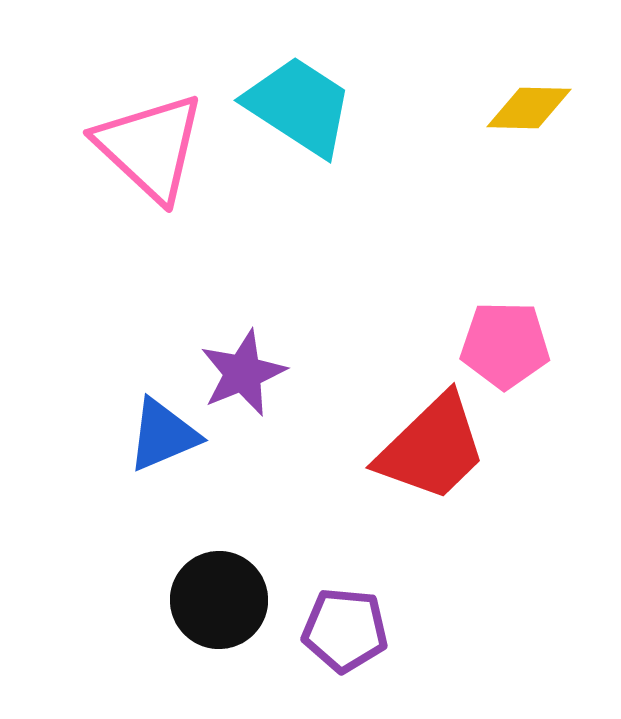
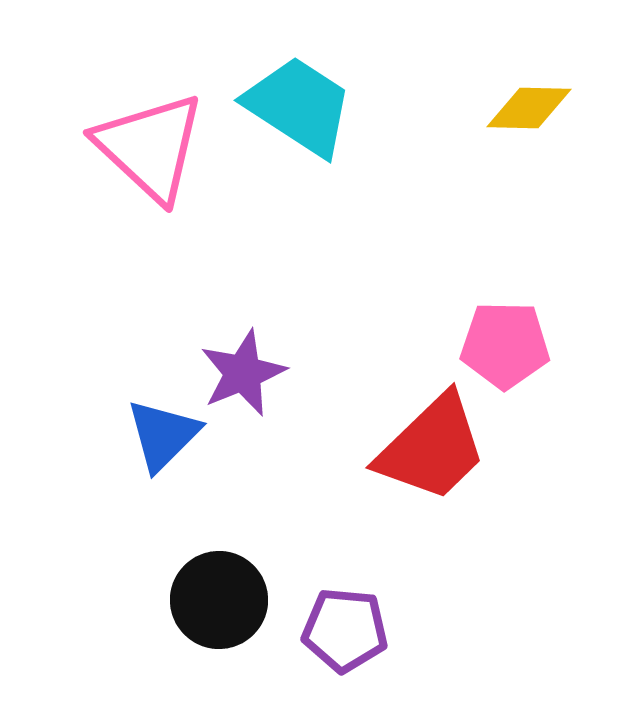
blue triangle: rotated 22 degrees counterclockwise
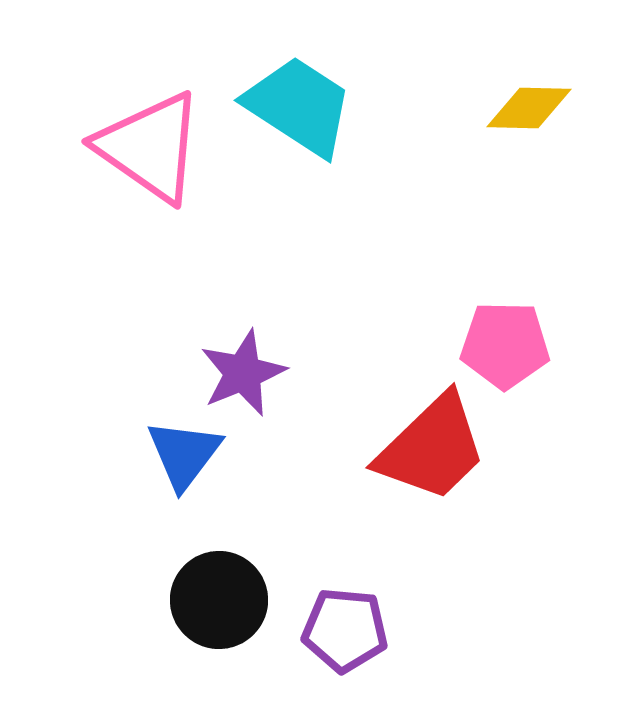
pink triangle: rotated 8 degrees counterclockwise
blue triangle: moved 21 px right, 19 px down; rotated 8 degrees counterclockwise
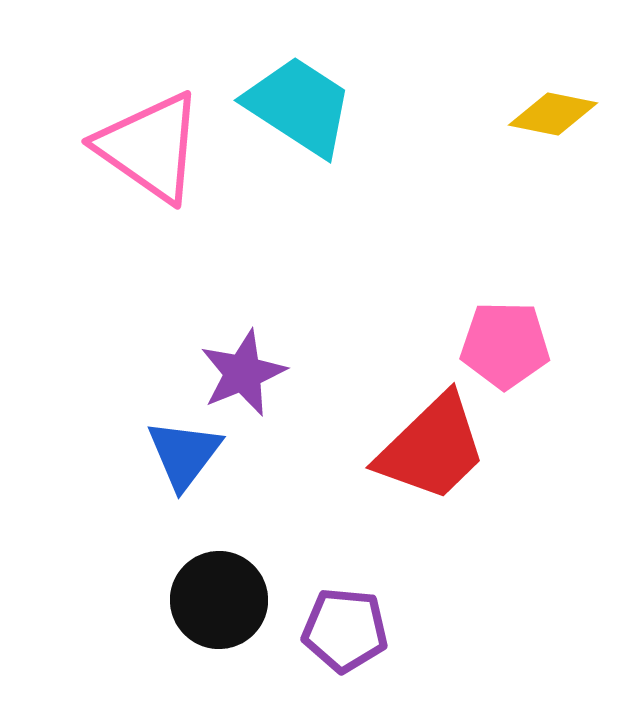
yellow diamond: moved 24 px right, 6 px down; rotated 10 degrees clockwise
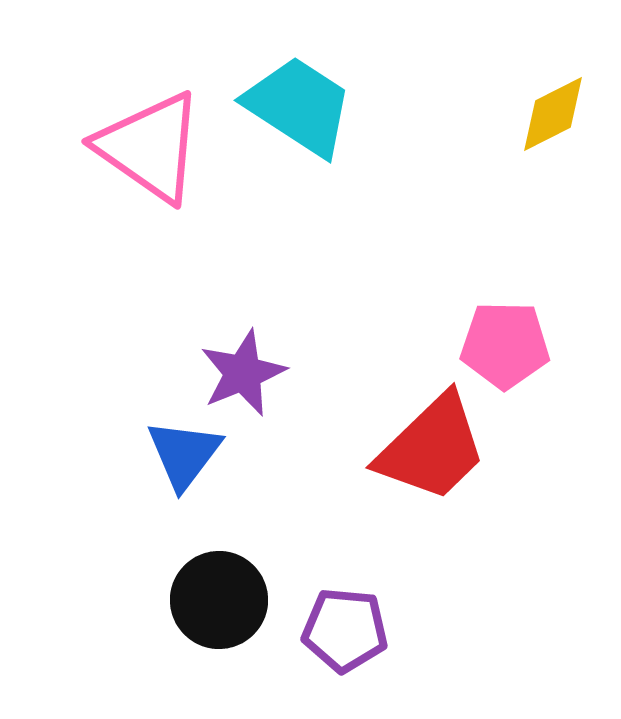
yellow diamond: rotated 38 degrees counterclockwise
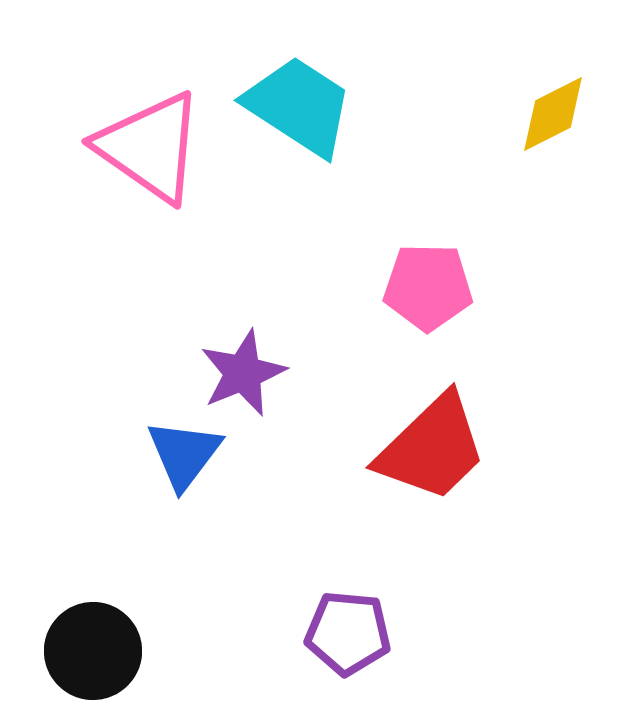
pink pentagon: moved 77 px left, 58 px up
black circle: moved 126 px left, 51 px down
purple pentagon: moved 3 px right, 3 px down
